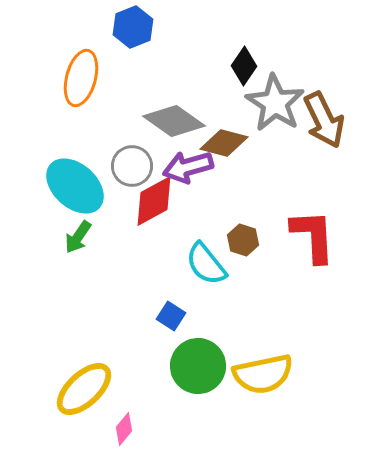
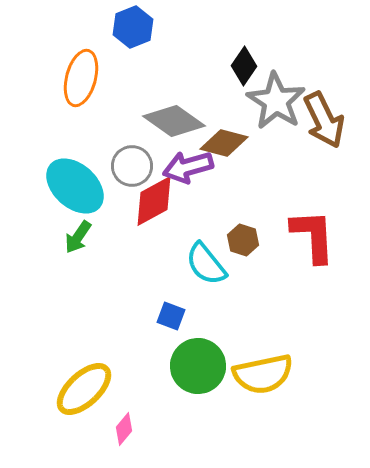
gray star: moved 1 px right, 2 px up
blue square: rotated 12 degrees counterclockwise
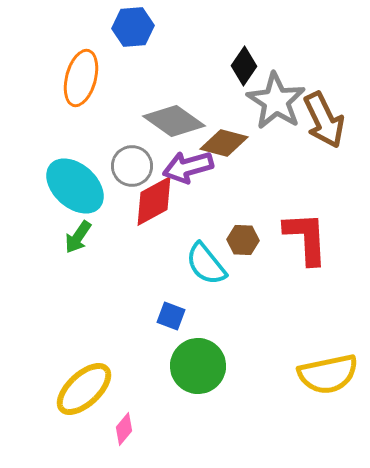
blue hexagon: rotated 18 degrees clockwise
red L-shape: moved 7 px left, 2 px down
brown hexagon: rotated 16 degrees counterclockwise
yellow semicircle: moved 65 px right
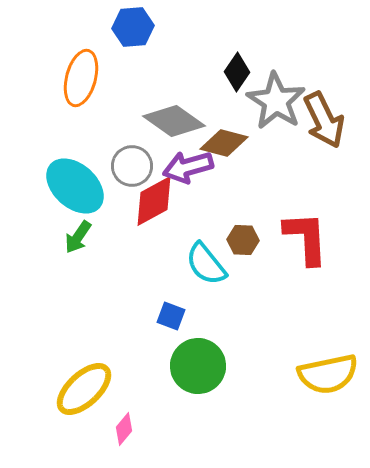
black diamond: moved 7 px left, 6 px down
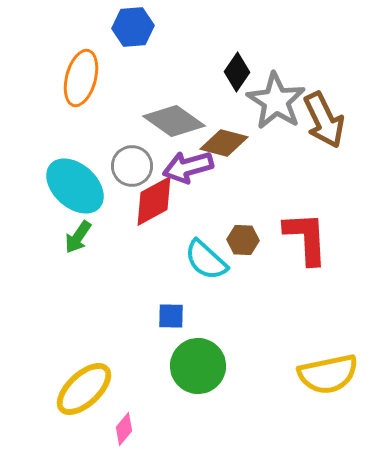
cyan semicircle: moved 4 px up; rotated 9 degrees counterclockwise
blue square: rotated 20 degrees counterclockwise
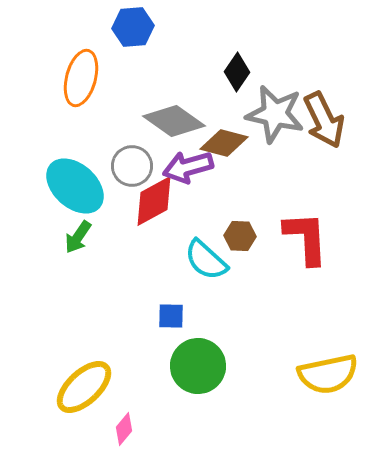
gray star: moved 1 px left, 13 px down; rotated 20 degrees counterclockwise
brown hexagon: moved 3 px left, 4 px up
yellow ellipse: moved 2 px up
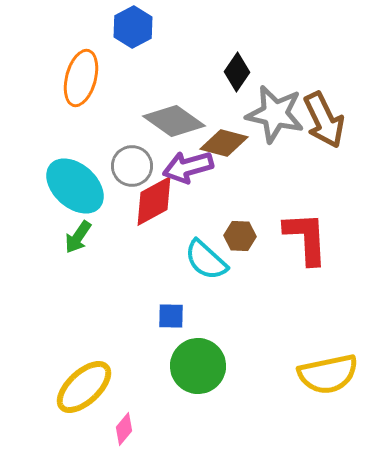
blue hexagon: rotated 24 degrees counterclockwise
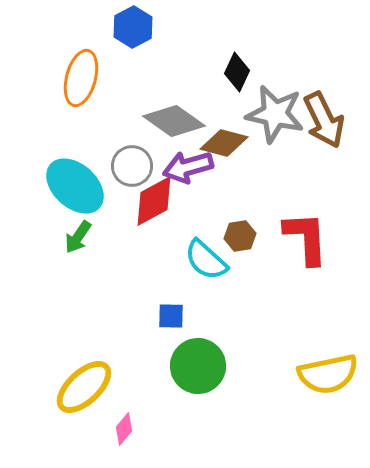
black diamond: rotated 9 degrees counterclockwise
brown hexagon: rotated 12 degrees counterclockwise
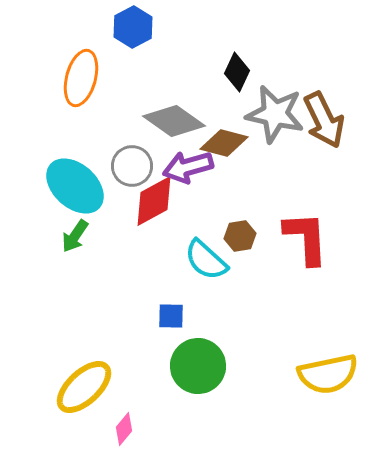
green arrow: moved 3 px left, 1 px up
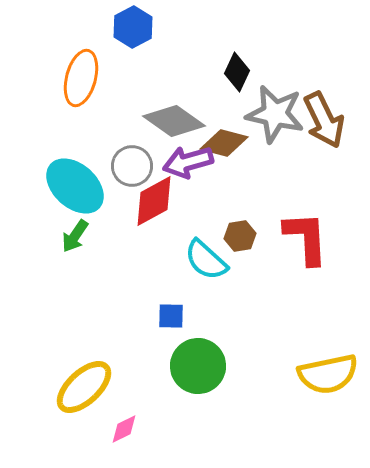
purple arrow: moved 5 px up
pink diamond: rotated 24 degrees clockwise
